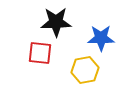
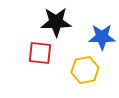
blue star: moved 1 px right, 1 px up
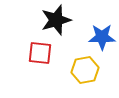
black star: moved 2 px up; rotated 16 degrees counterclockwise
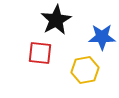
black star: rotated 12 degrees counterclockwise
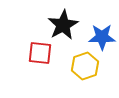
black star: moved 7 px right, 5 px down
yellow hexagon: moved 4 px up; rotated 8 degrees counterclockwise
